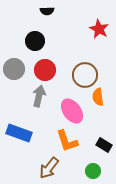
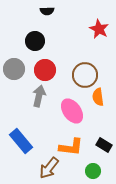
blue rectangle: moved 2 px right, 8 px down; rotated 30 degrees clockwise
orange L-shape: moved 4 px right, 6 px down; rotated 65 degrees counterclockwise
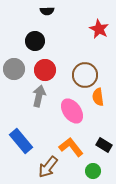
orange L-shape: rotated 135 degrees counterclockwise
brown arrow: moved 1 px left, 1 px up
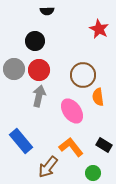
red circle: moved 6 px left
brown circle: moved 2 px left
green circle: moved 2 px down
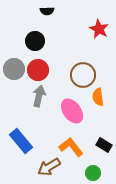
red circle: moved 1 px left
brown arrow: moved 1 px right; rotated 20 degrees clockwise
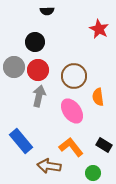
black circle: moved 1 px down
gray circle: moved 2 px up
brown circle: moved 9 px left, 1 px down
brown arrow: moved 1 px up; rotated 40 degrees clockwise
